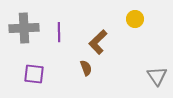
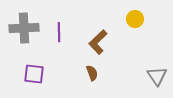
brown semicircle: moved 6 px right, 5 px down
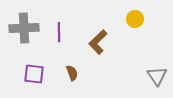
brown semicircle: moved 20 px left
